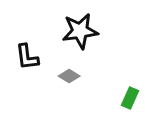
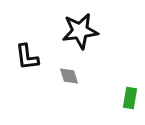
gray diamond: rotated 40 degrees clockwise
green rectangle: rotated 15 degrees counterclockwise
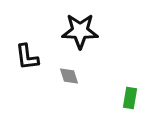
black star: rotated 9 degrees clockwise
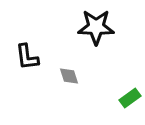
black star: moved 16 px right, 4 px up
green rectangle: rotated 45 degrees clockwise
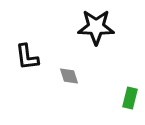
green rectangle: rotated 40 degrees counterclockwise
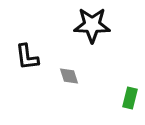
black star: moved 4 px left, 2 px up
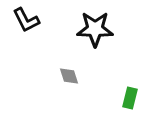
black star: moved 3 px right, 4 px down
black L-shape: moved 1 px left, 37 px up; rotated 20 degrees counterclockwise
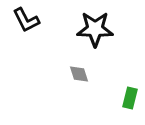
gray diamond: moved 10 px right, 2 px up
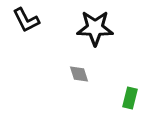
black star: moved 1 px up
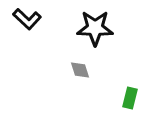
black L-shape: moved 1 px right, 1 px up; rotated 20 degrees counterclockwise
gray diamond: moved 1 px right, 4 px up
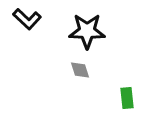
black star: moved 8 px left, 3 px down
green rectangle: moved 3 px left; rotated 20 degrees counterclockwise
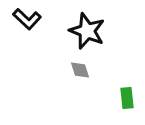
black star: rotated 21 degrees clockwise
